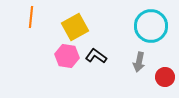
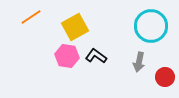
orange line: rotated 50 degrees clockwise
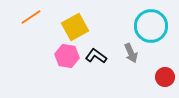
gray arrow: moved 8 px left, 9 px up; rotated 36 degrees counterclockwise
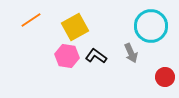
orange line: moved 3 px down
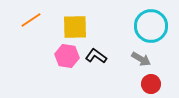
yellow square: rotated 28 degrees clockwise
gray arrow: moved 10 px right, 6 px down; rotated 36 degrees counterclockwise
red circle: moved 14 px left, 7 px down
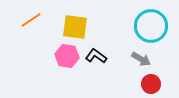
yellow square: rotated 8 degrees clockwise
